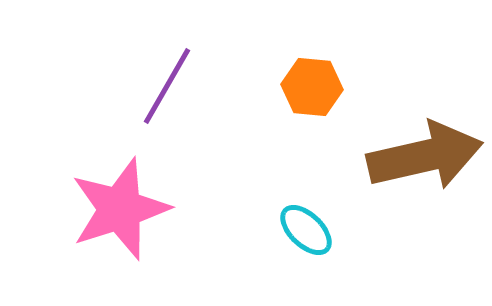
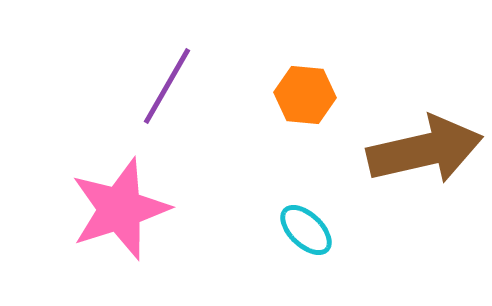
orange hexagon: moved 7 px left, 8 px down
brown arrow: moved 6 px up
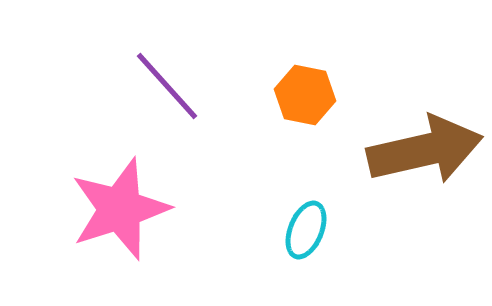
purple line: rotated 72 degrees counterclockwise
orange hexagon: rotated 6 degrees clockwise
cyan ellipse: rotated 68 degrees clockwise
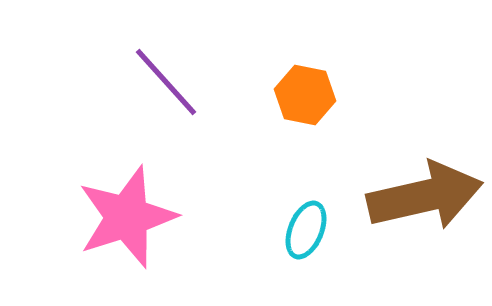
purple line: moved 1 px left, 4 px up
brown arrow: moved 46 px down
pink star: moved 7 px right, 8 px down
